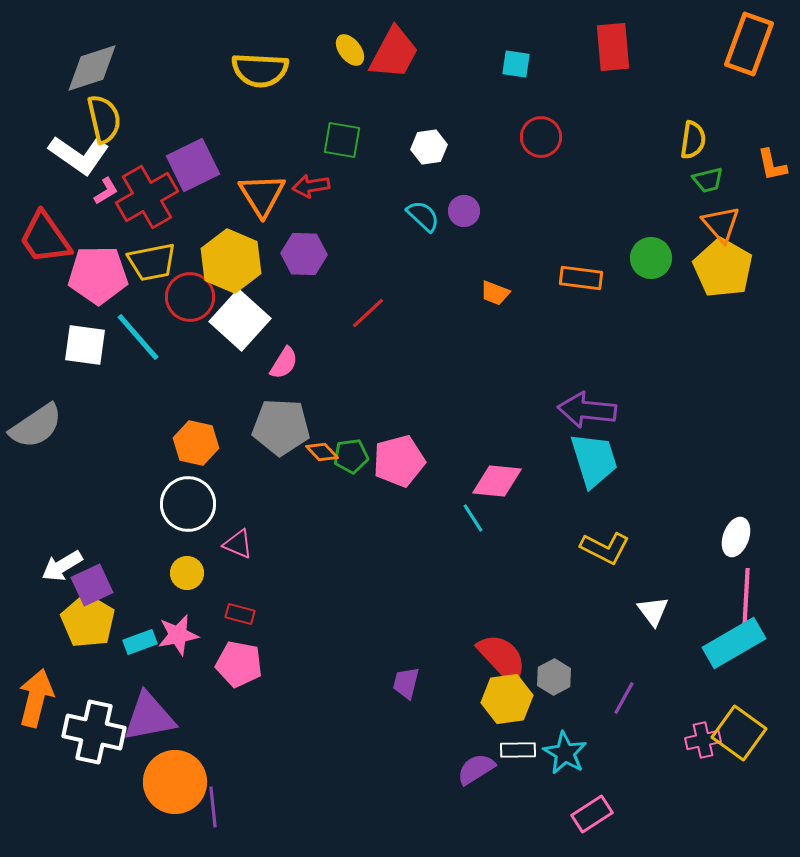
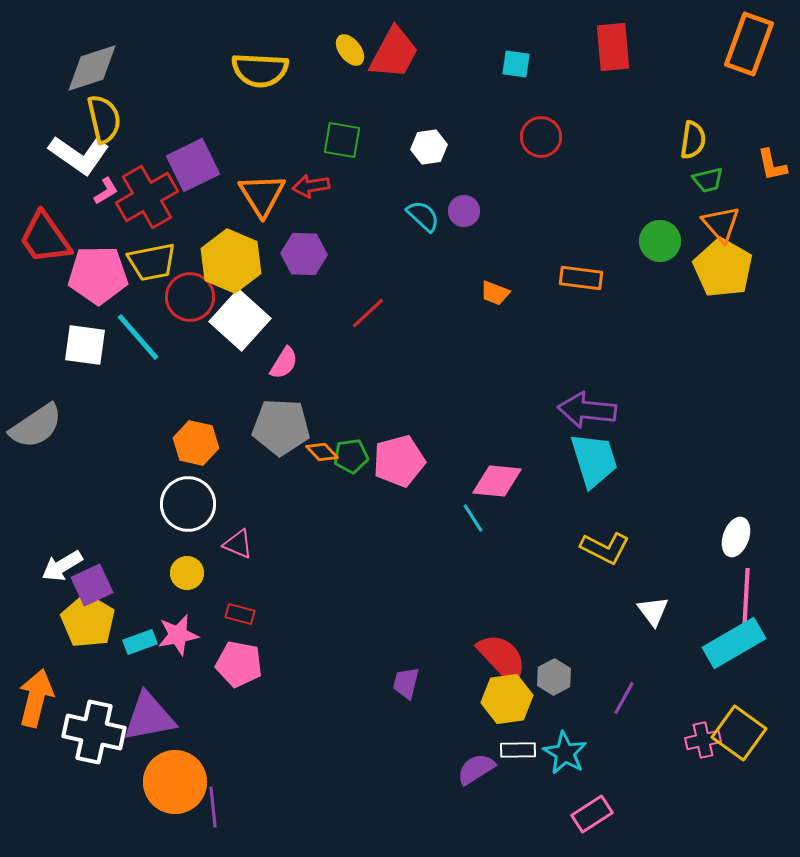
green circle at (651, 258): moved 9 px right, 17 px up
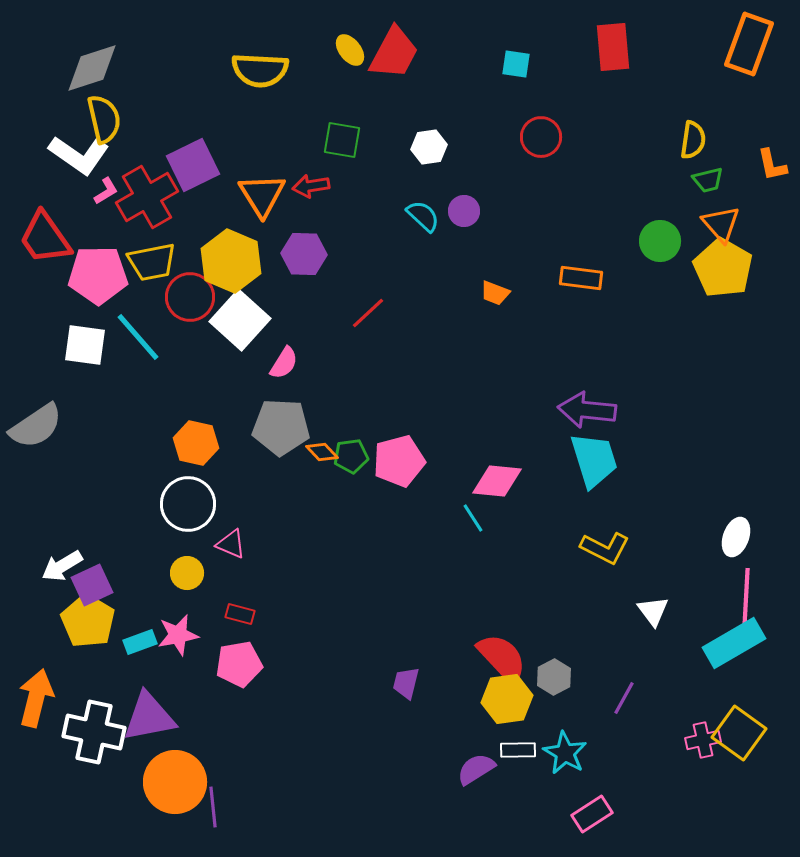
pink triangle at (238, 544): moved 7 px left
pink pentagon at (239, 664): rotated 21 degrees counterclockwise
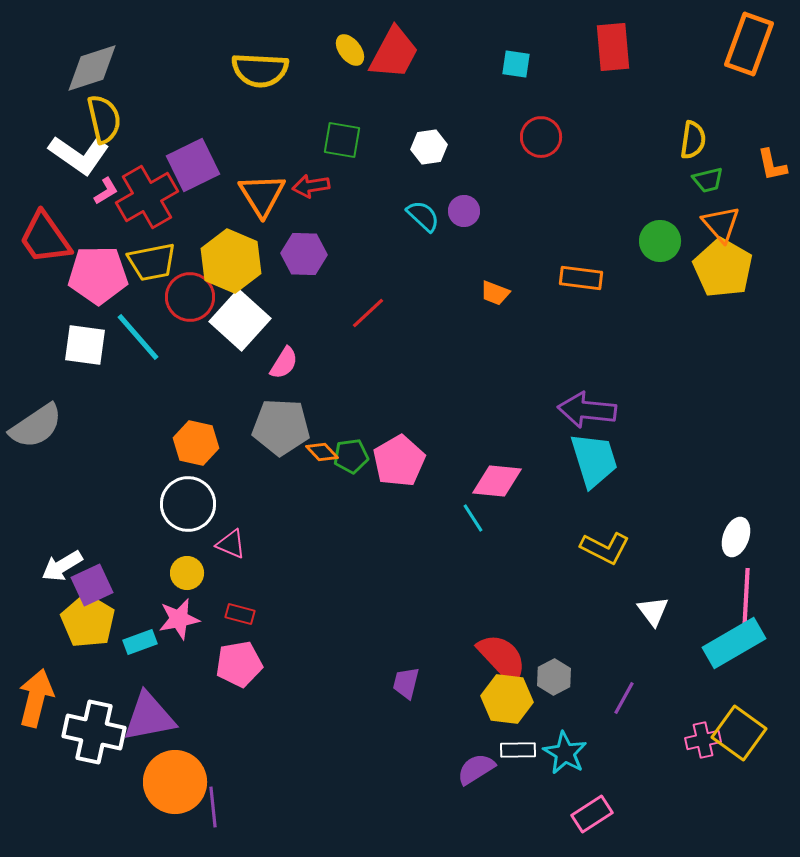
pink pentagon at (399, 461): rotated 15 degrees counterclockwise
pink star at (178, 635): moved 1 px right, 16 px up
yellow hexagon at (507, 699): rotated 15 degrees clockwise
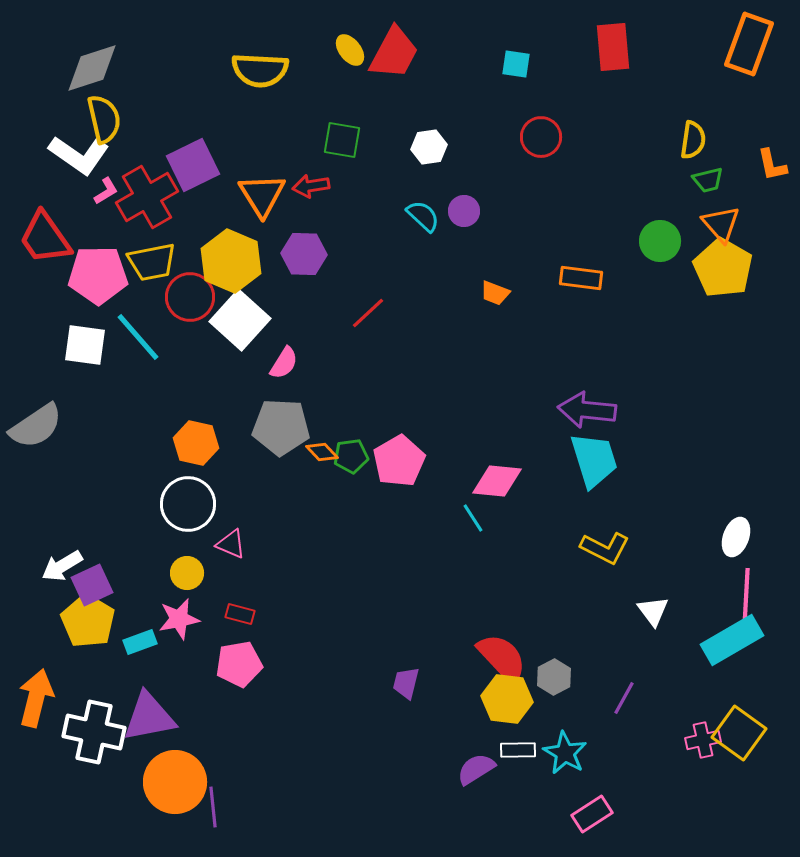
cyan rectangle at (734, 643): moved 2 px left, 3 px up
